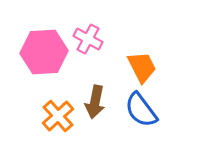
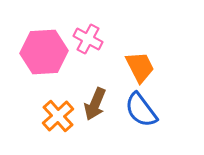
orange trapezoid: moved 2 px left
brown arrow: moved 2 px down; rotated 12 degrees clockwise
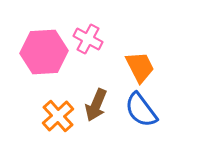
brown arrow: moved 1 px right, 1 px down
